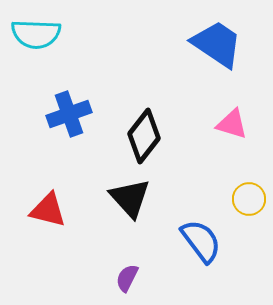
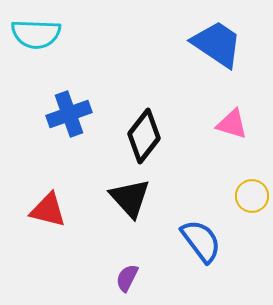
yellow circle: moved 3 px right, 3 px up
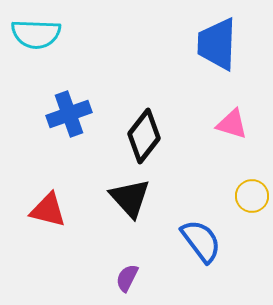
blue trapezoid: rotated 122 degrees counterclockwise
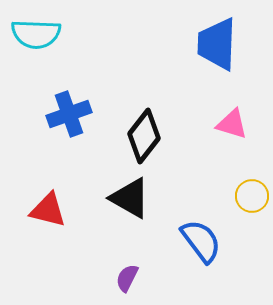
black triangle: rotated 18 degrees counterclockwise
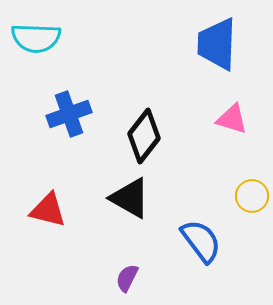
cyan semicircle: moved 4 px down
pink triangle: moved 5 px up
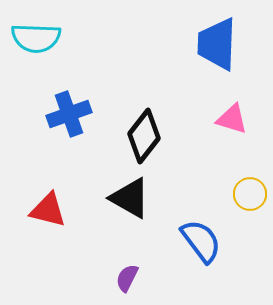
yellow circle: moved 2 px left, 2 px up
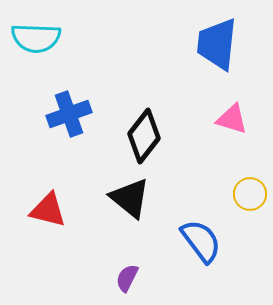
blue trapezoid: rotated 4 degrees clockwise
black triangle: rotated 9 degrees clockwise
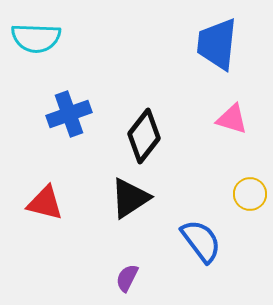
black triangle: rotated 48 degrees clockwise
red triangle: moved 3 px left, 7 px up
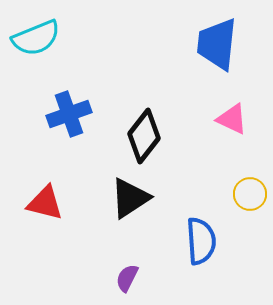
cyan semicircle: rotated 24 degrees counterclockwise
pink triangle: rotated 8 degrees clockwise
blue semicircle: rotated 33 degrees clockwise
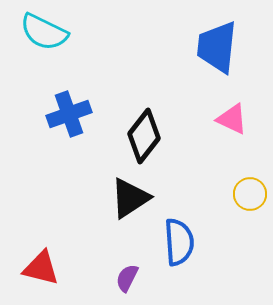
cyan semicircle: moved 8 px right, 6 px up; rotated 48 degrees clockwise
blue trapezoid: moved 3 px down
red triangle: moved 4 px left, 65 px down
blue semicircle: moved 22 px left, 1 px down
